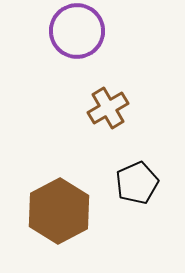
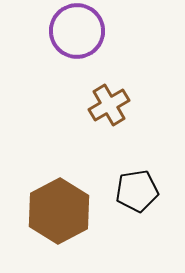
brown cross: moved 1 px right, 3 px up
black pentagon: moved 8 px down; rotated 15 degrees clockwise
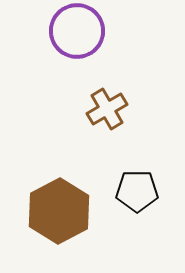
brown cross: moved 2 px left, 4 px down
black pentagon: rotated 9 degrees clockwise
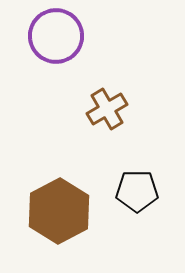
purple circle: moved 21 px left, 5 px down
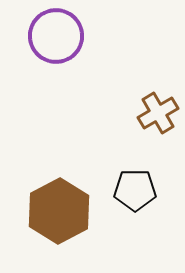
brown cross: moved 51 px right, 4 px down
black pentagon: moved 2 px left, 1 px up
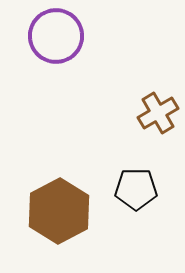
black pentagon: moved 1 px right, 1 px up
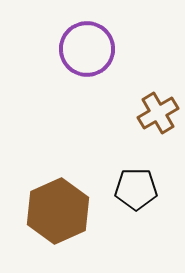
purple circle: moved 31 px right, 13 px down
brown hexagon: moved 1 px left; rotated 4 degrees clockwise
